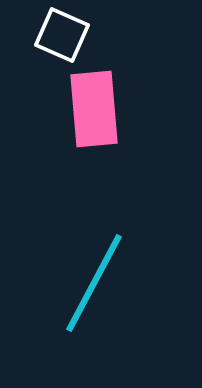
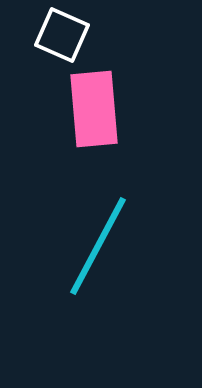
cyan line: moved 4 px right, 37 px up
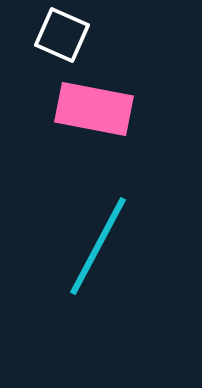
pink rectangle: rotated 74 degrees counterclockwise
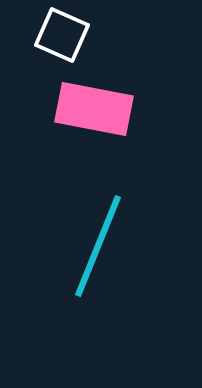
cyan line: rotated 6 degrees counterclockwise
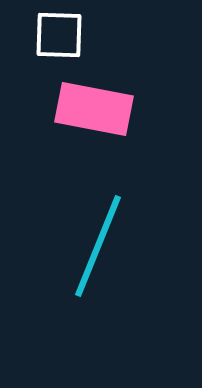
white square: moved 3 px left; rotated 22 degrees counterclockwise
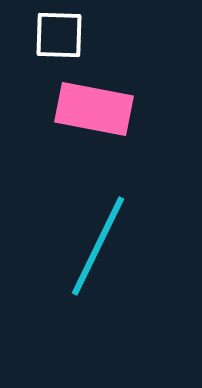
cyan line: rotated 4 degrees clockwise
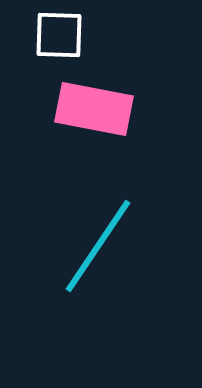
cyan line: rotated 8 degrees clockwise
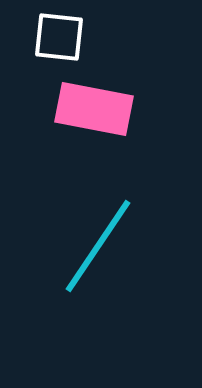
white square: moved 2 px down; rotated 4 degrees clockwise
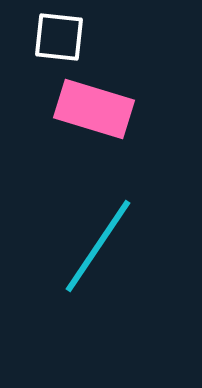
pink rectangle: rotated 6 degrees clockwise
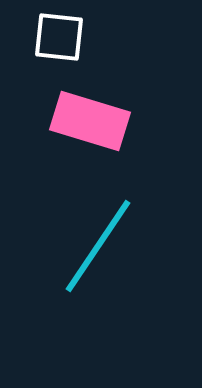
pink rectangle: moved 4 px left, 12 px down
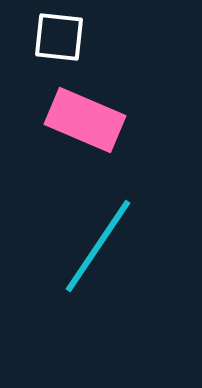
pink rectangle: moved 5 px left, 1 px up; rotated 6 degrees clockwise
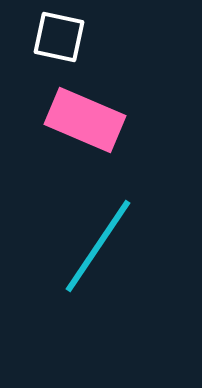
white square: rotated 6 degrees clockwise
